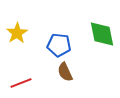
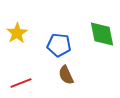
brown semicircle: moved 1 px right, 3 px down
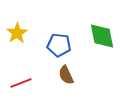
green diamond: moved 2 px down
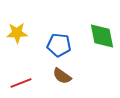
yellow star: rotated 30 degrees clockwise
brown semicircle: moved 4 px left, 1 px down; rotated 30 degrees counterclockwise
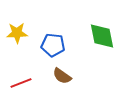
blue pentagon: moved 6 px left
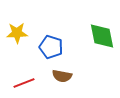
blue pentagon: moved 2 px left, 2 px down; rotated 10 degrees clockwise
brown semicircle: rotated 24 degrees counterclockwise
red line: moved 3 px right
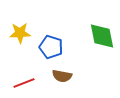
yellow star: moved 3 px right
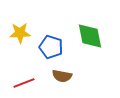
green diamond: moved 12 px left
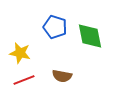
yellow star: moved 20 px down; rotated 15 degrees clockwise
blue pentagon: moved 4 px right, 20 px up
red line: moved 3 px up
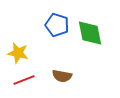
blue pentagon: moved 2 px right, 2 px up
green diamond: moved 3 px up
yellow star: moved 2 px left
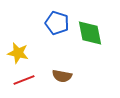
blue pentagon: moved 2 px up
